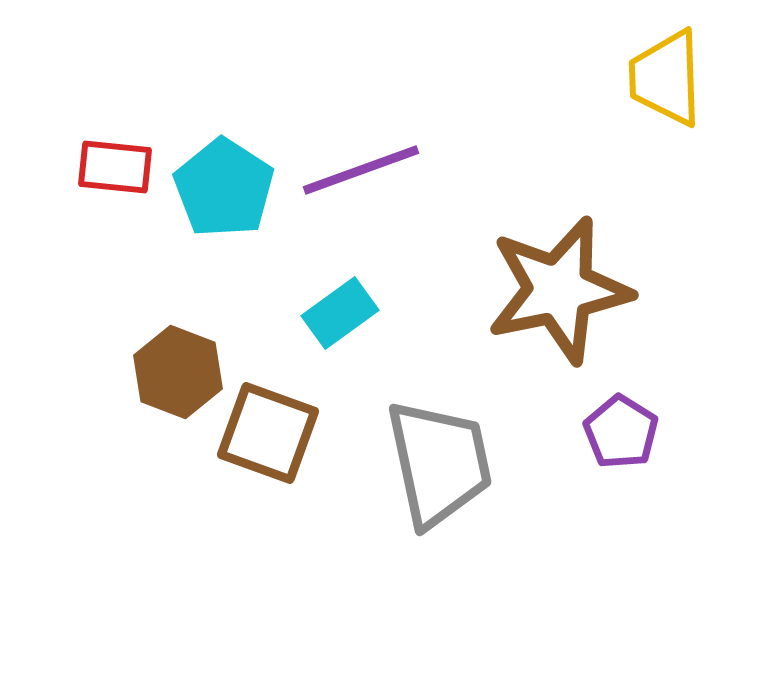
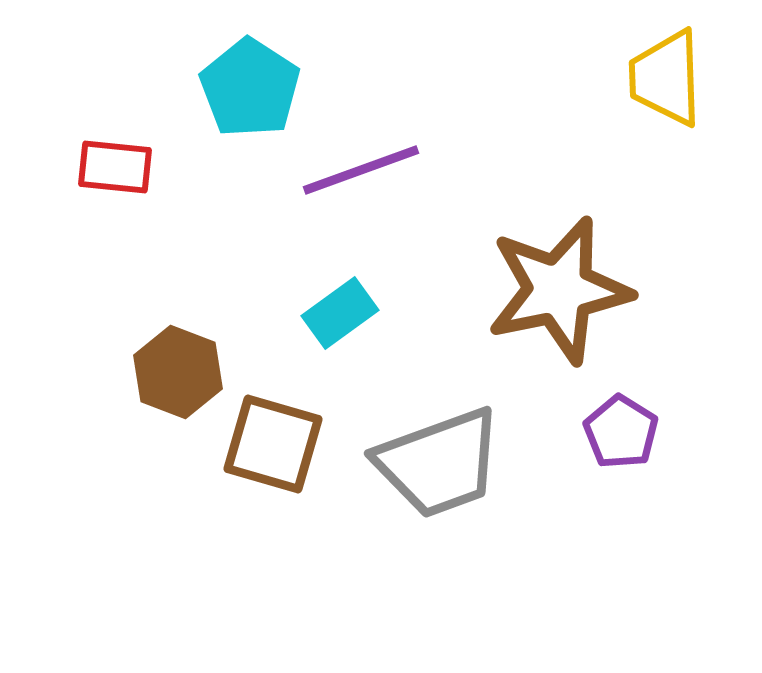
cyan pentagon: moved 26 px right, 100 px up
brown square: moved 5 px right, 11 px down; rotated 4 degrees counterclockwise
gray trapezoid: rotated 82 degrees clockwise
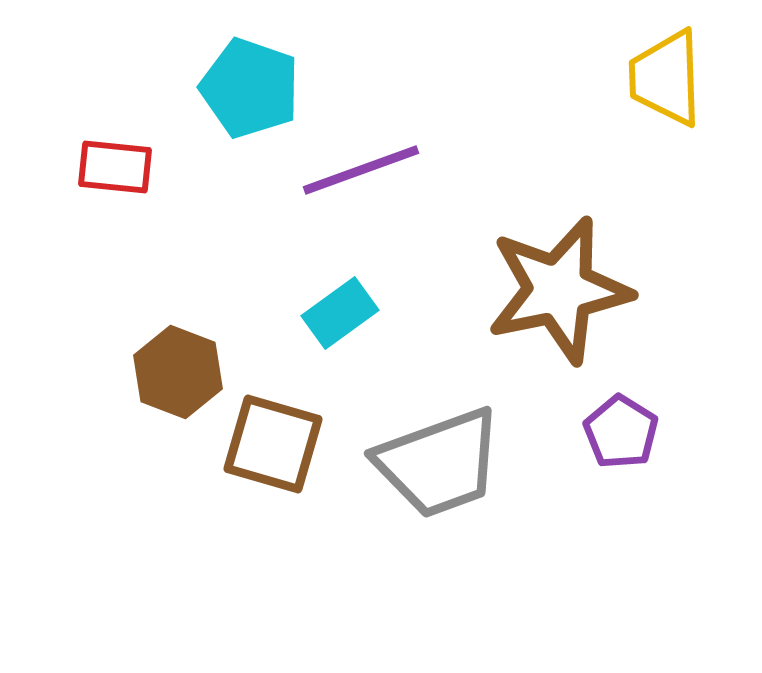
cyan pentagon: rotated 14 degrees counterclockwise
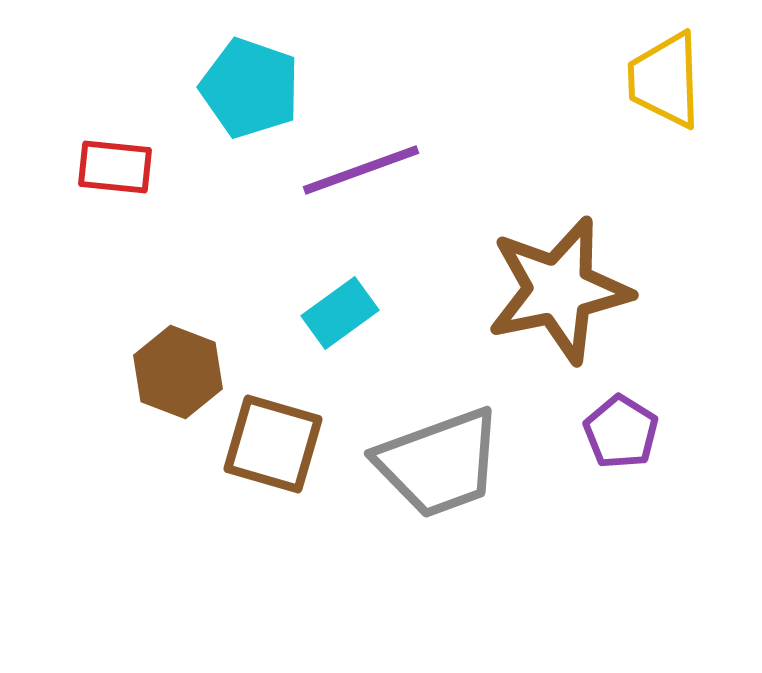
yellow trapezoid: moved 1 px left, 2 px down
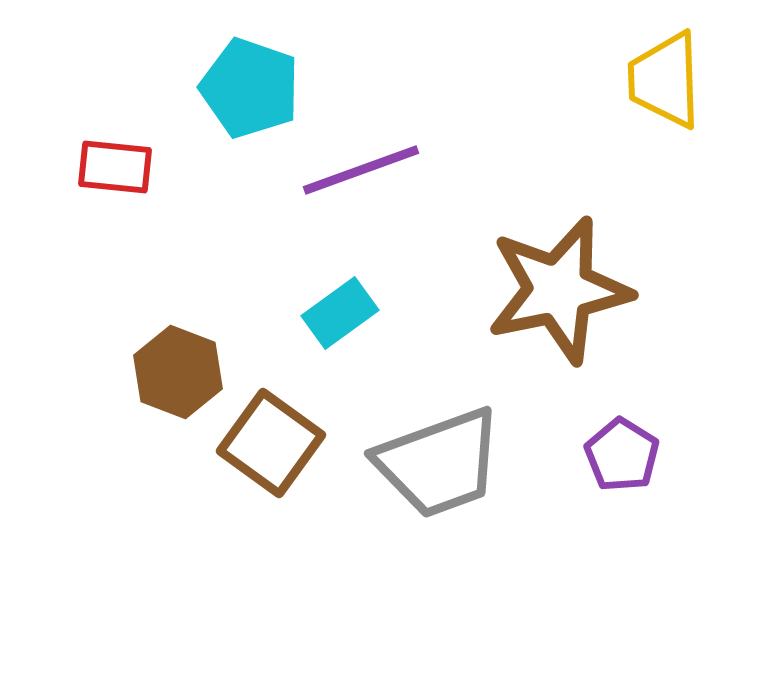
purple pentagon: moved 1 px right, 23 px down
brown square: moved 2 px left, 1 px up; rotated 20 degrees clockwise
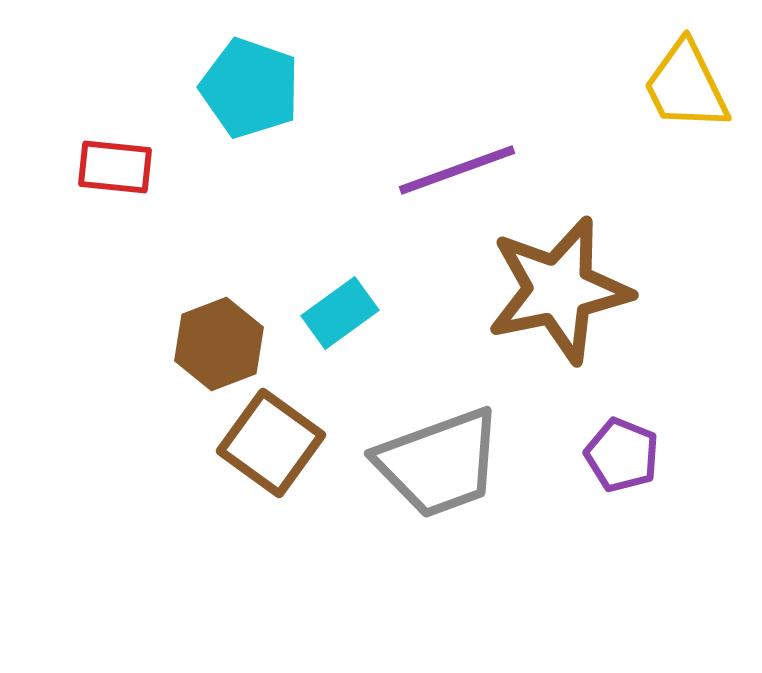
yellow trapezoid: moved 21 px right, 6 px down; rotated 24 degrees counterclockwise
purple line: moved 96 px right
brown hexagon: moved 41 px right, 28 px up; rotated 18 degrees clockwise
purple pentagon: rotated 10 degrees counterclockwise
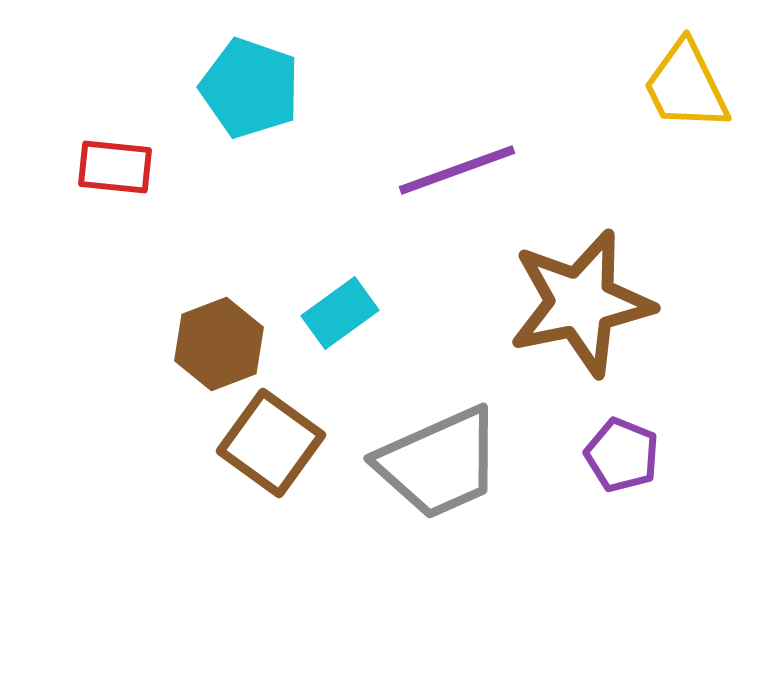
brown star: moved 22 px right, 13 px down
gray trapezoid: rotated 4 degrees counterclockwise
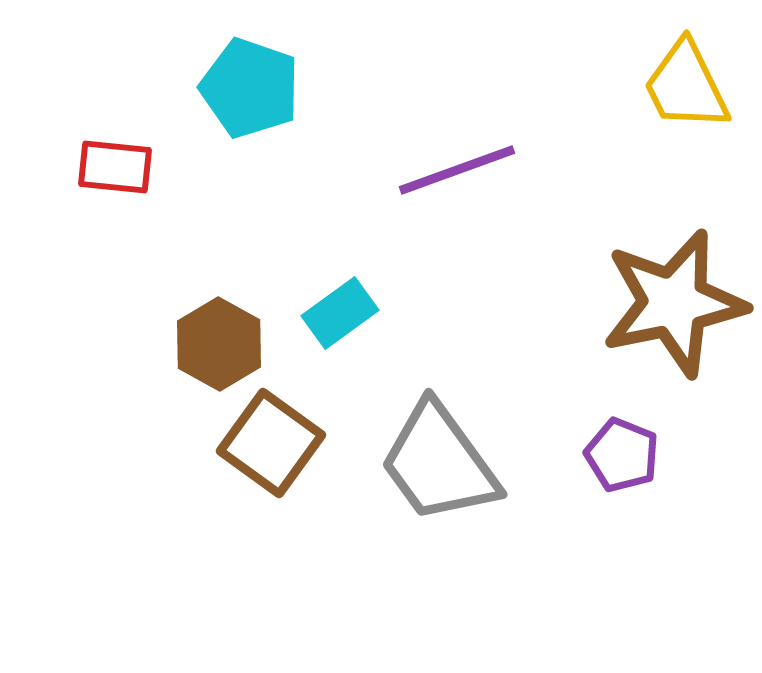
brown star: moved 93 px right
brown hexagon: rotated 10 degrees counterclockwise
gray trapezoid: rotated 78 degrees clockwise
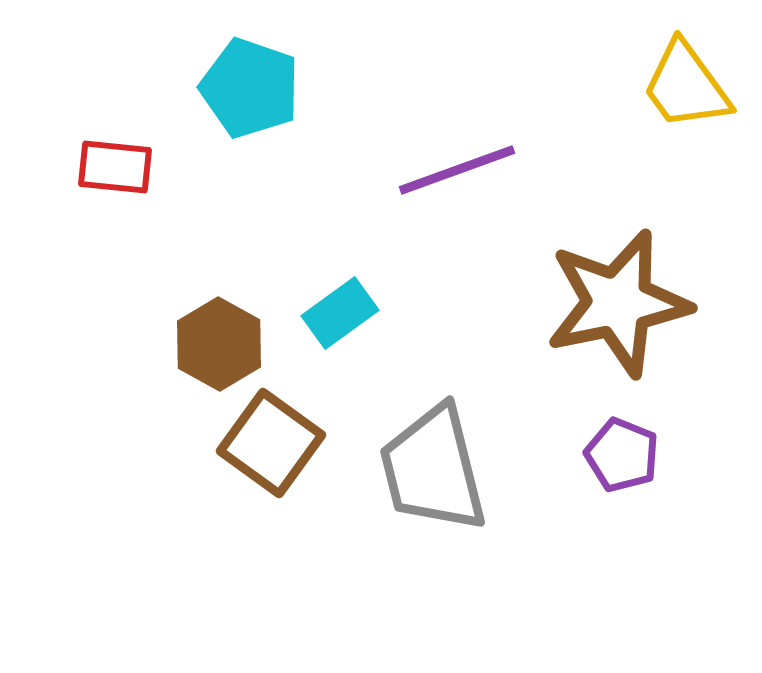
yellow trapezoid: rotated 10 degrees counterclockwise
brown star: moved 56 px left
gray trapezoid: moved 6 px left, 6 px down; rotated 22 degrees clockwise
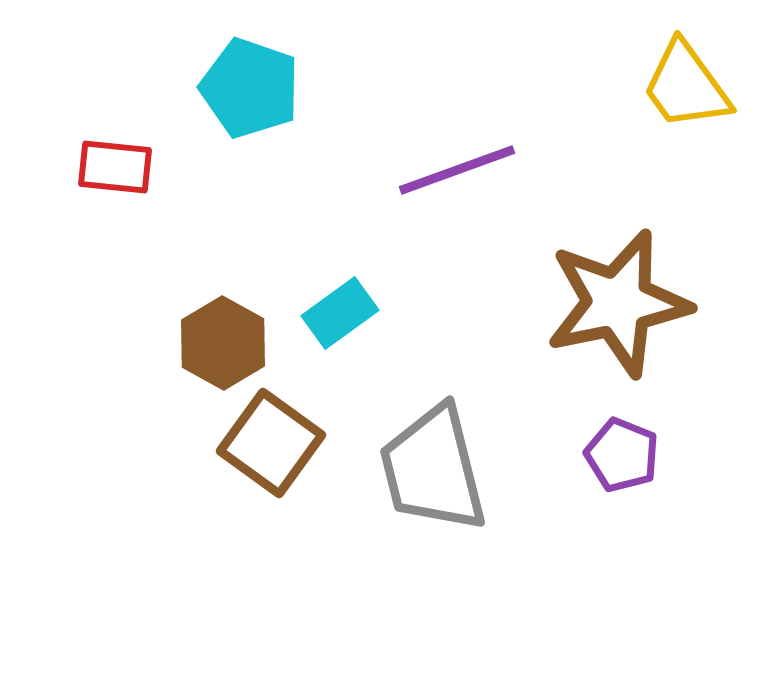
brown hexagon: moved 4 px right, 1 px up
